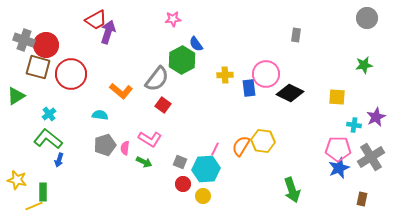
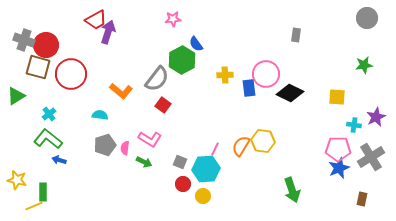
blue arrow at (59, 160): rotated 88 degrees clockwise
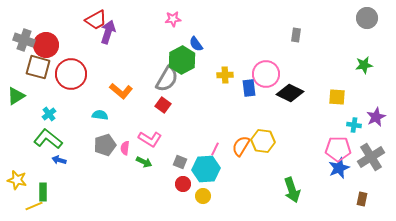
gray semicircle at (157, 79): moved 10 px right; rotated 8 degrees counterclockwise
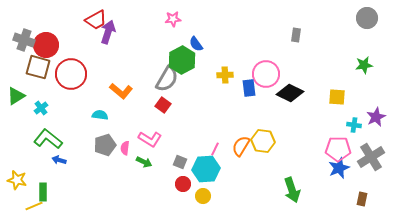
cyan cross at (49, 114): moved 8 px left, 6 px up
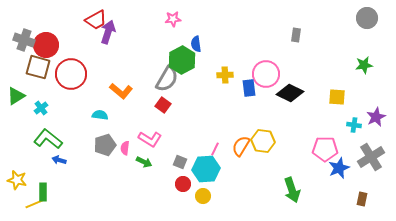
blue semicircle at (196, 44): rotated 28 degrees clockwise
pink pentagon at (338, 149): moved 13 px left
yellow line at (34, 206): moved 2 px up
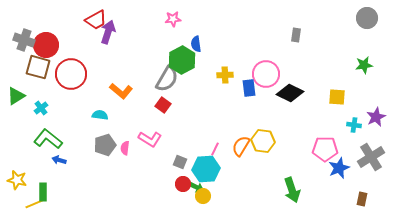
green arrow at (144, 162): moved 52 px right, 25 px down
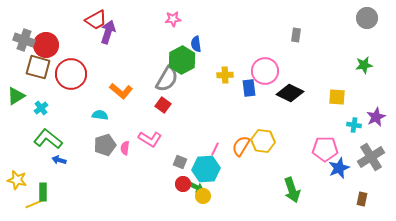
pink circle at (266, 74): moved 1 px left, 3 px up
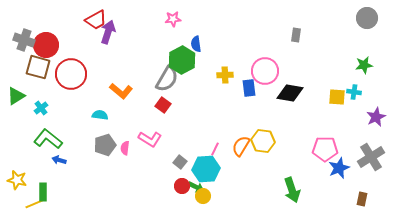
black diamond at (290, 93): rotated 16 degrees counterclockwise
cyan cross at (354, 125): moved 33 px up
gray square at (180, 162): rotated 16 degrees clockwise
red circle at (183, 184): moved 1 px left, 2 px down
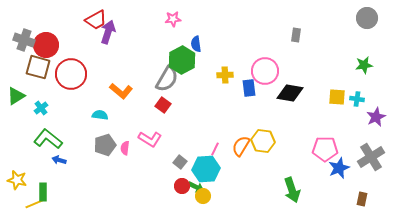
cyan cross at (354, 92): moved 3 px right, 7 px down
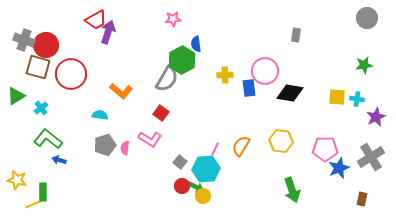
red square at (163, 105): moved 2 px left, 8 px down
yellow hexagon at (263, 141): moved 18 px right
